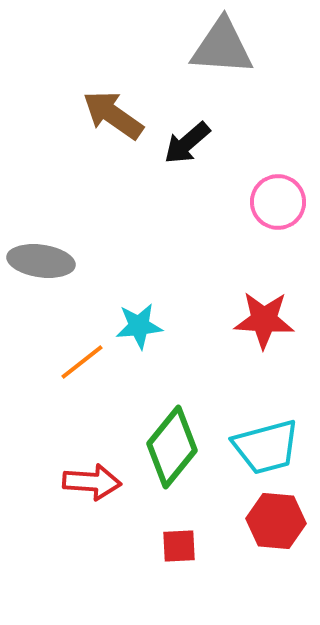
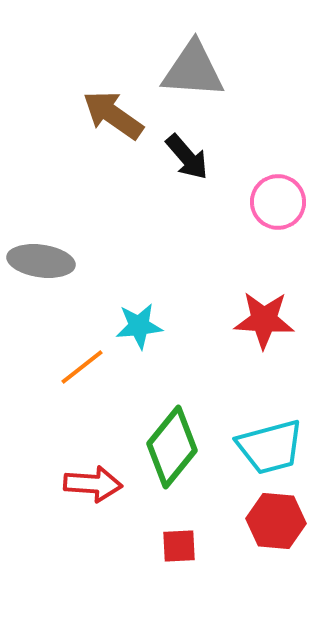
gray triangle: moved 29 px left, 23 px down
black arrow: moved 14 px down; rotated 90 degrees counterclockwise
orange line: moved 5 px down
cyan trapezoid: moved 4 px right
red arrow: moved 1 px right, 2 px down
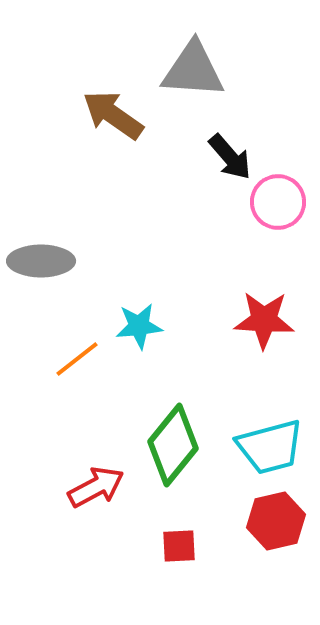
black arrow: moved 43 px right
gray ellipse: rotated 8 degrees counterclockwise
orange line: moved 5 px left, 8 px up
green diamond: moved 1 px right, 2 px up
red arrow: moved 3 px right, 3 px down; rotated 32 degrees counterclockwise
red hexagon: rotated 18 degrees counterclockwise
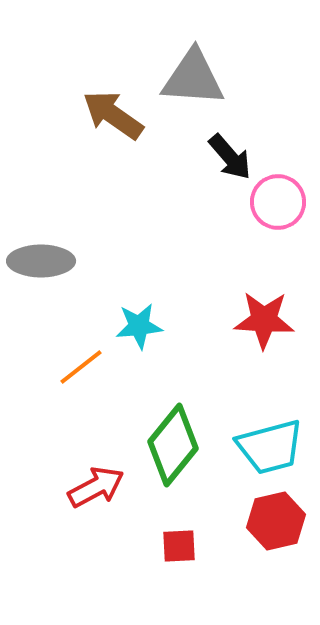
gray triangle: moved 8 px down
orange line: moved 4 px right, 8 px down
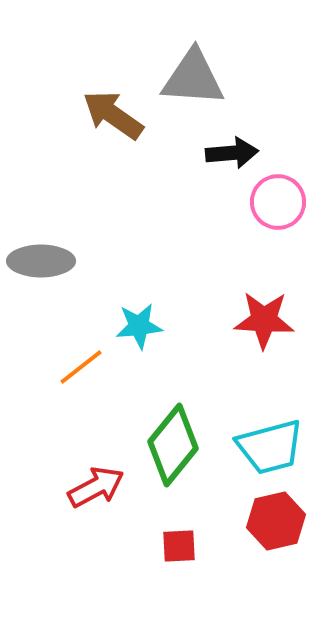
black arrow: moved 2 px right, 4 px up; rotated 54 degrees counterclockwise
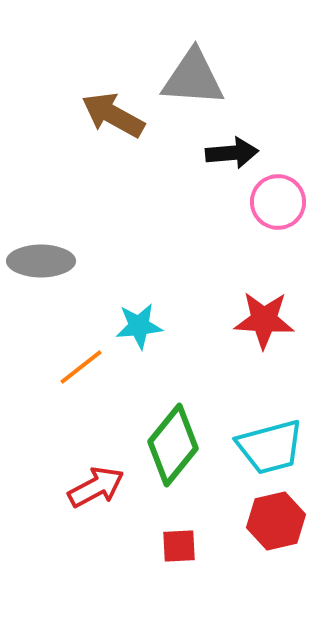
brown arrow: rotated 6 degrees counterclockwise
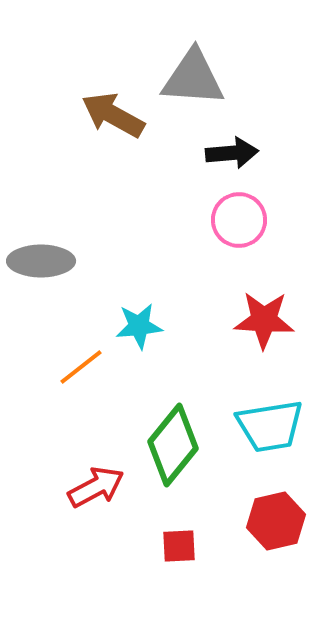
pink circle: moved 39 px left, 18 px down
cyan trapezoid: moved 21 px up; rotated 6 degrees clockwise
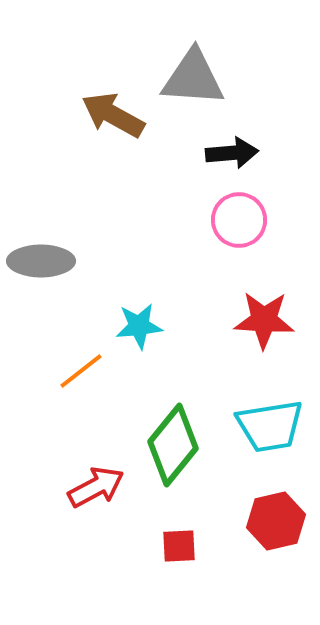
orange line: moved 4 px down
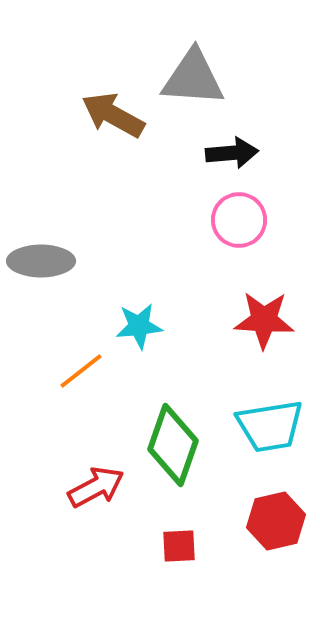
green diamond: rotated 20 degrees counterclockwise
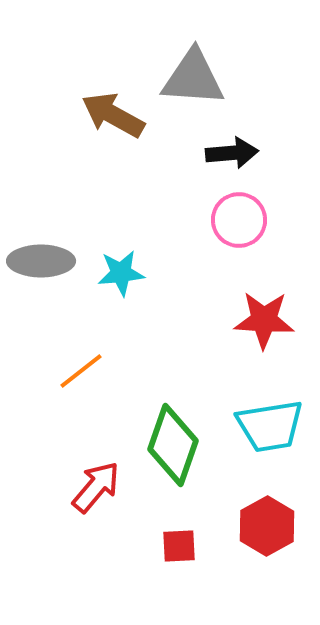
cyan star: moved 18 px left, 53 px up
red arrow: rotated 22 degrees counterclockwise
red hexagon: moved 9 px left, 5 px down; rotated 16 degrees counterclockwise
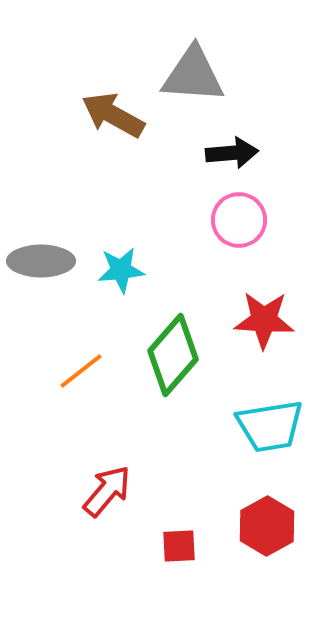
gray triangle: moved 3 px up
cyan star: moved 3 px up
green diamond: moved 90 px up; rotated 22 degrees clockwise
red arrow: moved 11 px right, 4 px down
